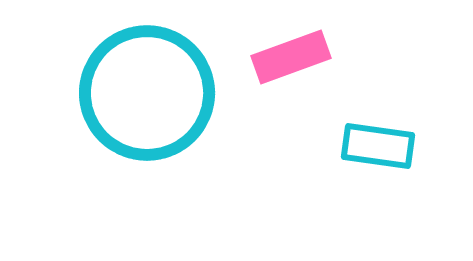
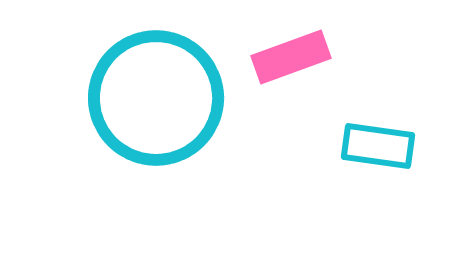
cyan circle: moved 9 px right, 5 px down
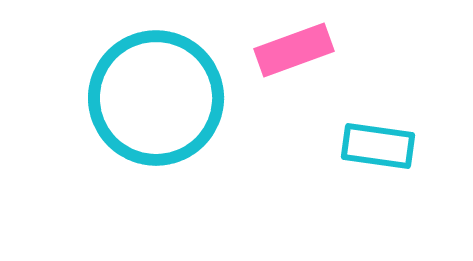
pink rectangle: moved 3 px right, 7 px up
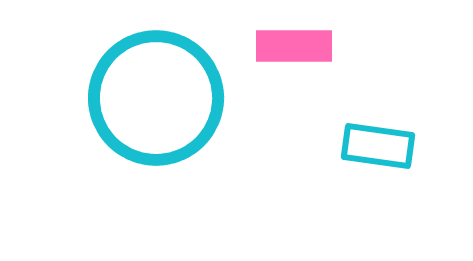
pink rectangle: moved 4 px up; rotated 20 degrees clockwise
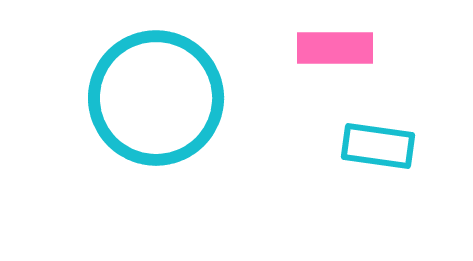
pink rectangle: moved 41 px right, 2 px down
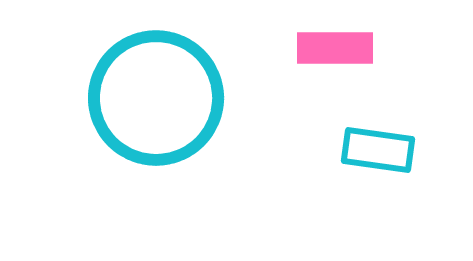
cyan rectangle: moved 4 px down
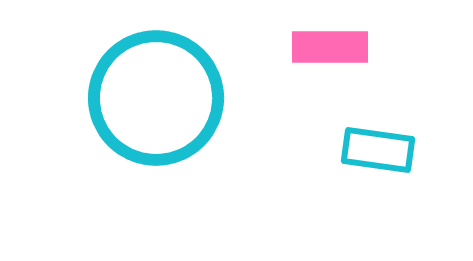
pink rectangle: moved 5 px left, 1 px up
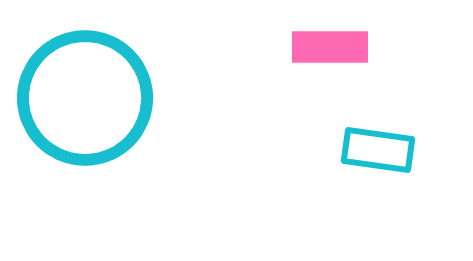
cyan circle: moved 71 px left
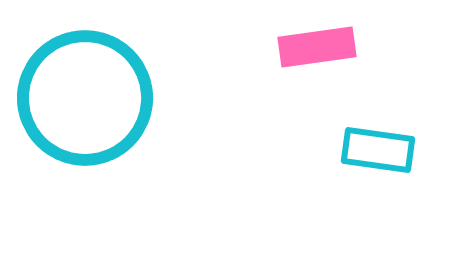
pink rectangle: moved 13 px left; rotated 8 degrees counterclockwise
